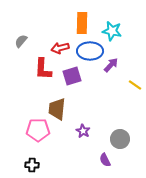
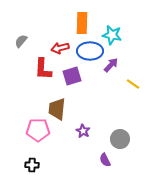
cyan star: moved 4 px down
yellow line: moved 2 px left, 1 px up
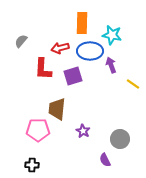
purple arrow: rotated 63 degrees counterclockwise
purple square: moved 1 px right
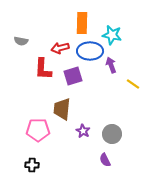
gray semicircle: rotated 120 degrees counterclockwise
brown trapezoid: moved 5 px right
gray circle: moved 8 px left, 5 px up
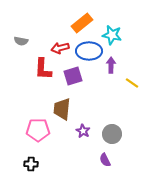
orange rectangle: rotated 50 degrees clockwise
blue ellipse: moved 1 px left
purple arrow: rotated 21 degrees clockwise
yellow line: moved 1 px left, 1 px up
black cross: moved 1 px left, 1 px up
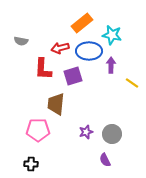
brown trapezoid: moved 6 px left, 5 px up
purple star: moved 3 px right, 1 px down; rotated 24 degrees clockwise
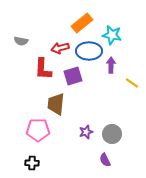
black cross: moved 1 px right, 1 px up
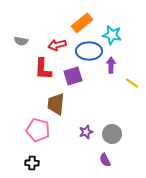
red arrow: moved 3 px left, 3 px up
pink pentagon: rotated 15 degrees clockwise
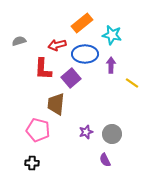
gray semicircle: moved 2 px left; rotated 152 degrees clockwise
blue ellipse: moved 4 px left, 3 px down
purple square: moved 2 px left, 2 px down; rotated 24 degrees counterclockwise
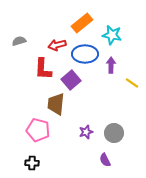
purple square: moved 2 px down
gray circle: moved 2 px right, 1 px up
